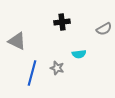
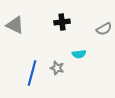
gray triangle: moved 2 px left, 16 px up
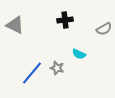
black cross: moved 3 px right, 2 px up
cyan semicircle: rotated 32 degrees clockwise
blue line: rotated 25 degrees clockwise
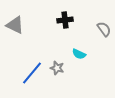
gray semicircle: rotated 98 degrees counterclockwise
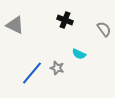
black cross: rotated 28 degrees clockwise
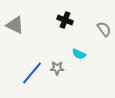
gray star: rotated 16 degrees counterclockwise
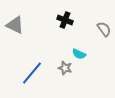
gray star: moved 8 px right; rotated 16 degrees clockwise
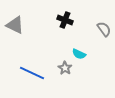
gray star: rotated 16 degrees clockwise
blue line: rotated 75 degrees clockwise
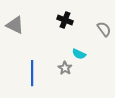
blue line: rotated 65 degrees clockwise
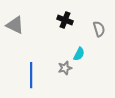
gray semicircle: moved 5 px left; rotated 21 degrees clockwise
cyan semicircle: rotated 88 degrees counterclockwise
gray star: rotated 24 degrees clockwise
blue line: moved 1 px left, 2 px down
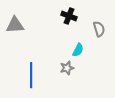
black cross: moved 4 px right, 4 px up
gray triangle: rotated 30 degrees counterclockwise
cyan semicircle: moved 1 px left, 4 px up
gray star: moved 2 px right
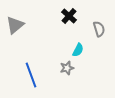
black cross: rotated 21 degrees clockwise
gray triangle: rotated 36 degrees counterclockwise
blue line: rotated 20 degrees counterclockwise
